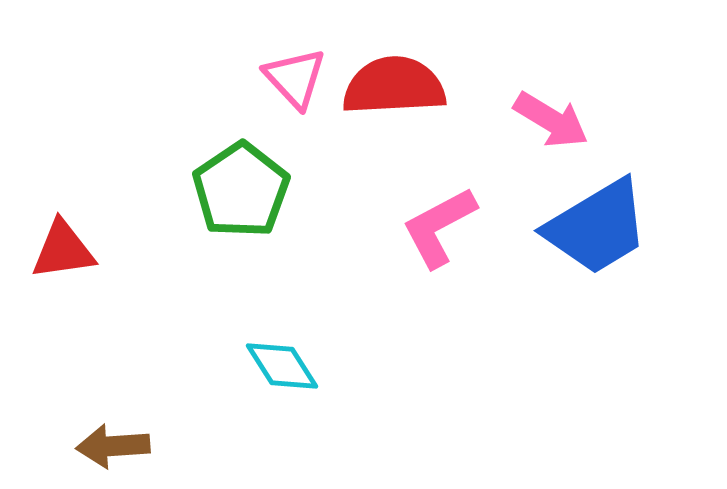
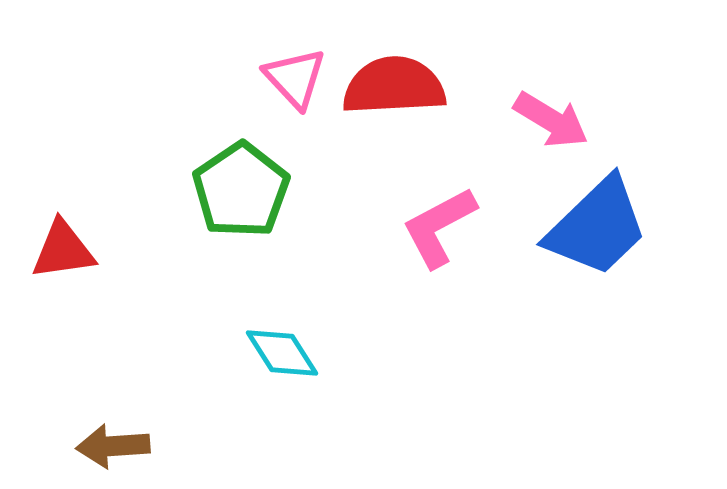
blue trapezoid: rotated 13 degrees counterclockwise
cyan diamond: moved 13 px up
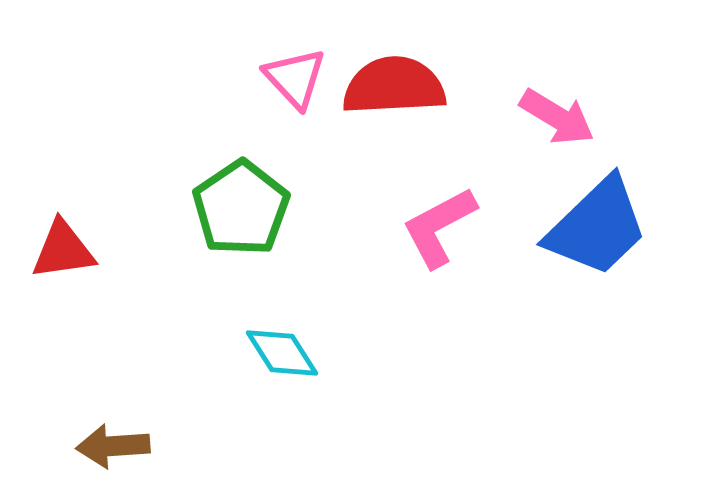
pink arrow: moved 6 px right, 3 px up
green pentagon: moved 18 px down
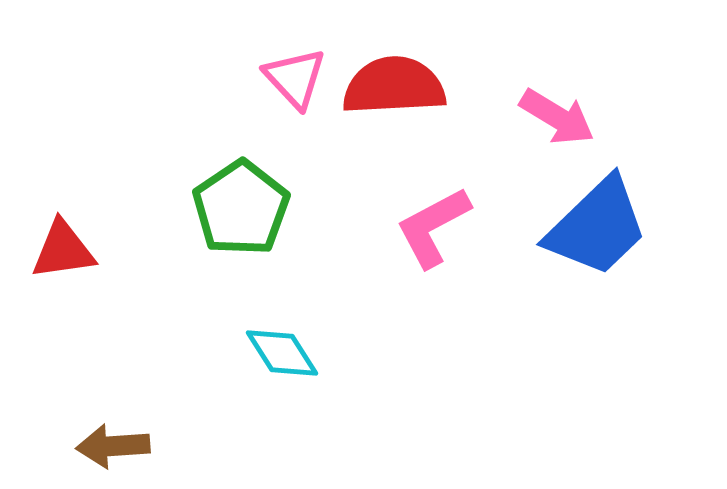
pink L-shape: moved 6 px left
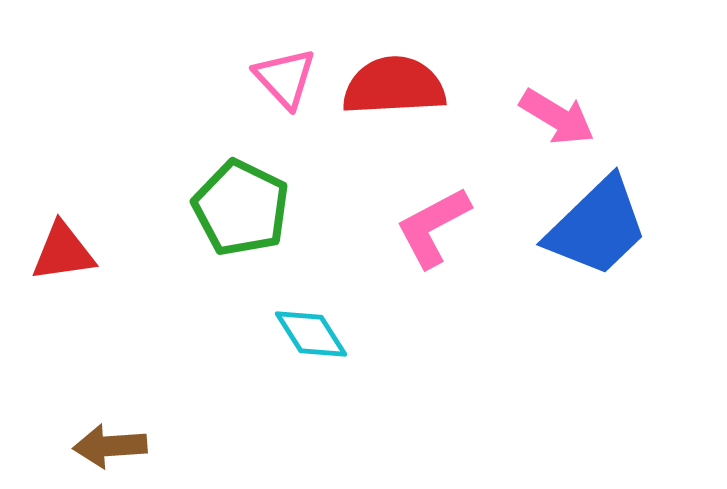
pink triangle: moved 10 px left
green pentagon: rotated 12 degrees counterclockwise
red triangle: moved 2 px down
cyan diamond: moved 29 px right, 19 px up
brown arrow: moved 3 px left
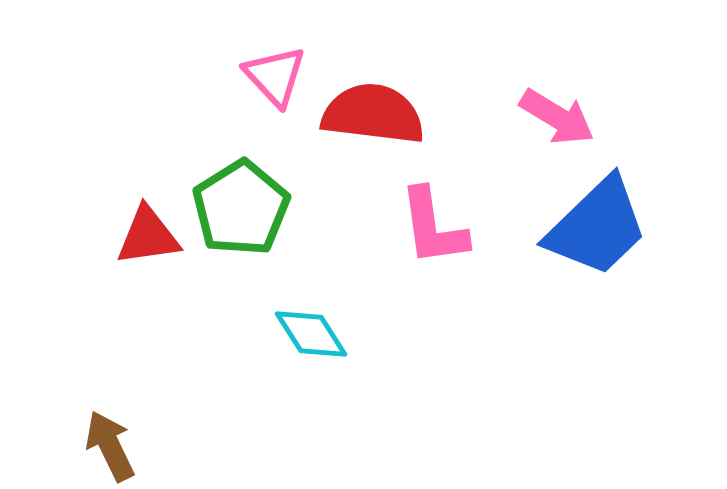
pink triangle: moved 10 px left, 2 px up
red semicircle: moved 21 px left, 28 px down; rotated 10 degrees clockwise
green pentagon: rotated 14 degrees clockwise
pink L-shape: rotated 70 degrees counterclockwise
red triangle: moved 85 px right, 16 px up
brown arrow: rotated 68 degrees clockwise
